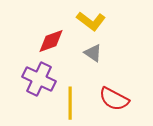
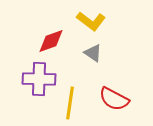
purple cross: rotated 24 degrees counterclockwise
yellow line: rotated 8 degrees clockwise
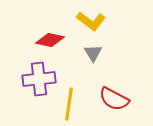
red diamond: moved 1 px left, 1 px up; rotated 32 degrees clockwise
gray triangle: rotated 24 degrees clockwise
purple cross: rotated 8 degrees counterclockwise
yellow line: moved 1 px left, 1 px down
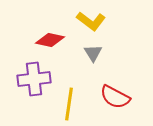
purple cross: moved 5 px left
red semicircle: moved 1 px right, 2 px up
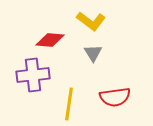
red diamond: rotated 8 degrees counterclockwise
purple cross: moved 1 px left, 4 px up
red semicircle: rotated 36 degrees counterclockwise
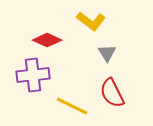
red diamond: moved 3 px left; rotated 20 degrees clockwise
gray triangle: moved 14 px right
red semicircle: moved 3 px left, 4 px up; rotated 72 degrees clockwise
yellow line: moved 3 px right, 2 px down; rotated 72 degrees counterclockwise
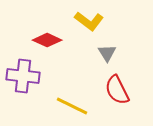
yellow L-shape: moved 2 px left
purple cross: moved 10 px left, 1 px down; rotated 12 degrees clockwise
red semicircle: moved 5 px right, 3 px up
